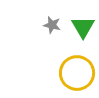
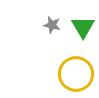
yellow circle: moved 1 px left, 1 px down
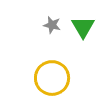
yellow circle: moved 24 px left, 4 px down
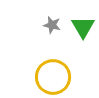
yellow circle: moved 1 px right, 1 px up
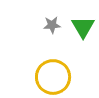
gray star: rotated 18 degrees counterclockwise
